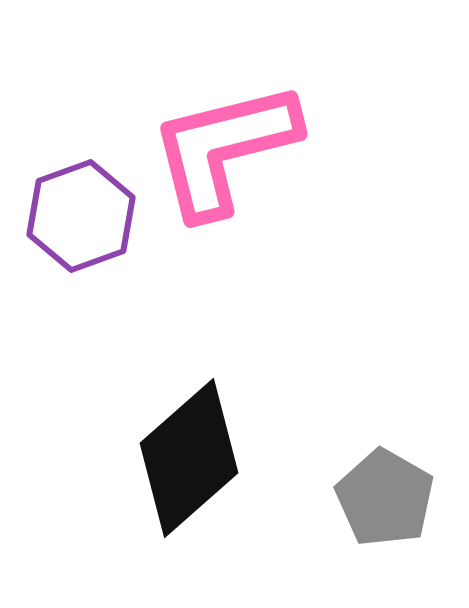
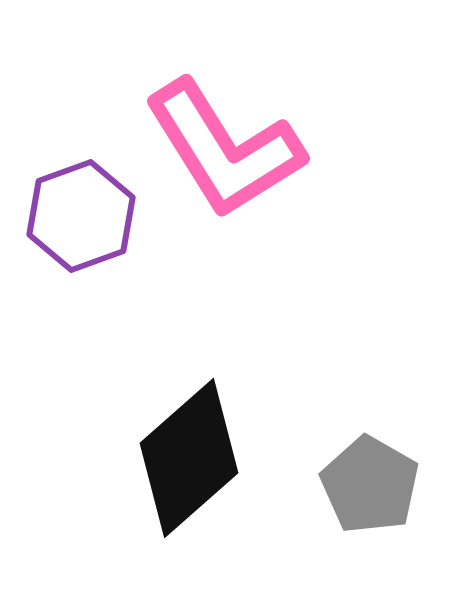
pink L-shape: rotated 108 degrees counterclockwise
gray pentagon: moved 15 px left, 13 px up
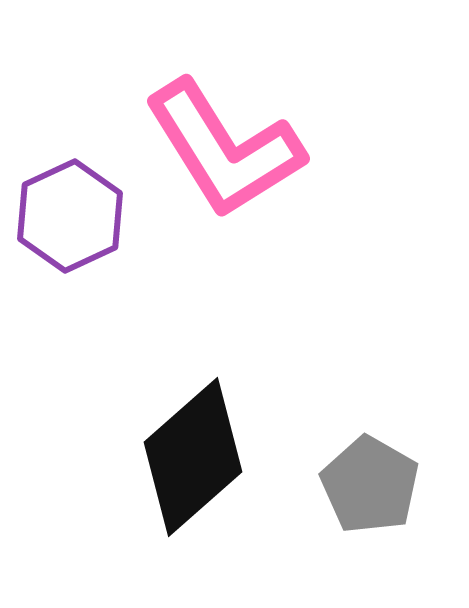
purple hexagon: moved 11 px left; rotated 5 degrees counterclockwise
black diamond: moved 4 px right, 1 px up
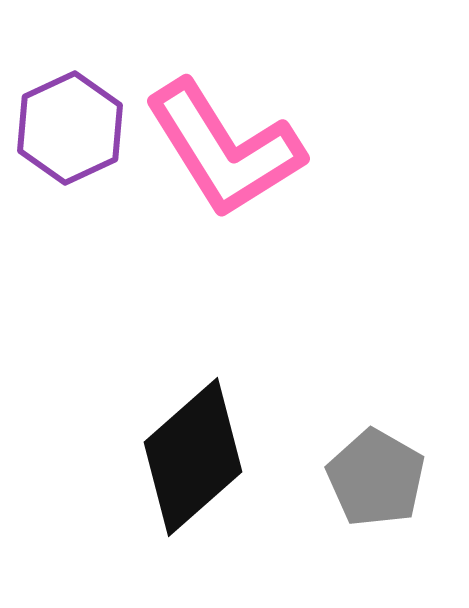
purple hexagon: moved 88 px up
gray pentagon: moved 6 px right, 7 px up
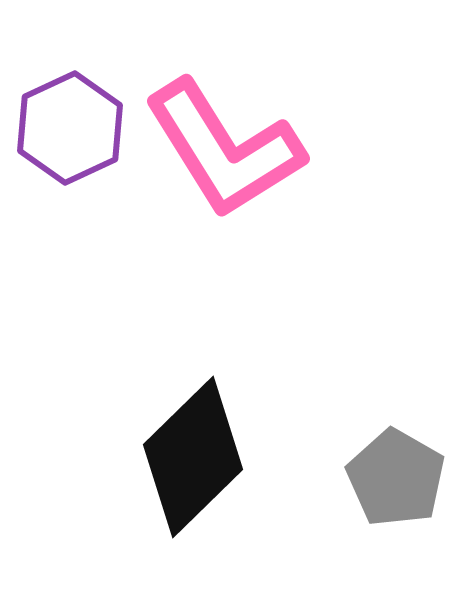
black diamond: rotated 3 degrees counterclockwise
gray pentagon: moved 20 px right
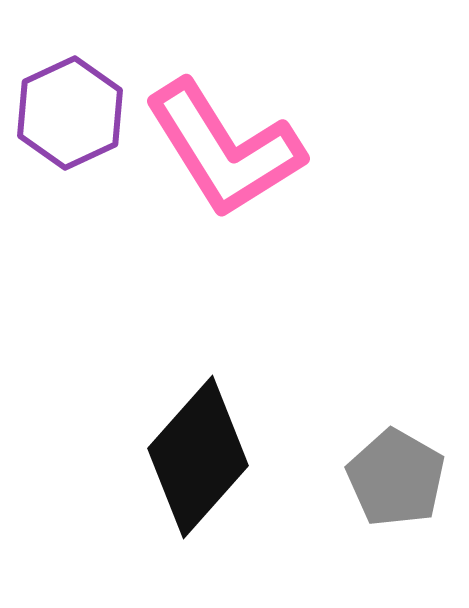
purple hexagon: moved 15 px up
black diamond: moved 5 px right; rotated 4 degrees counterclockwise
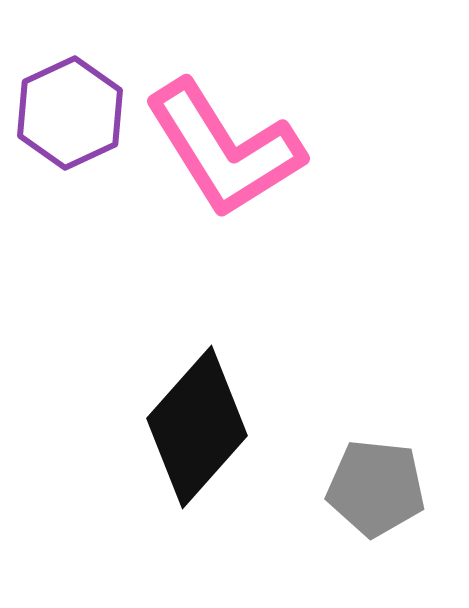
black diamond: moved 1 px left, 30 px up
gray pentagon: moved 20 px left, 10 px down; rotated 24 degrees counterclockwise
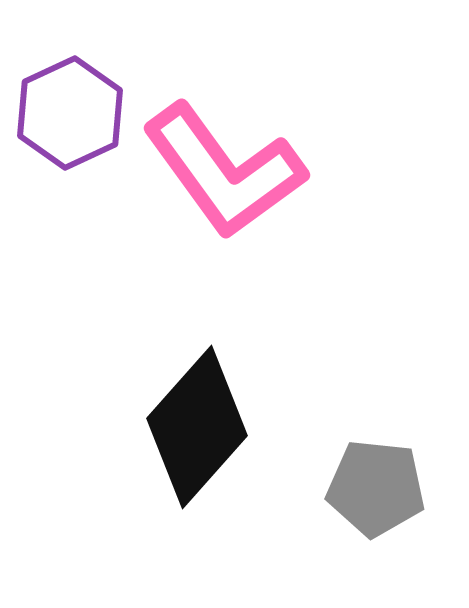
pink L-shape: moved 22 px down; rotated 4 degrees counterclockwise
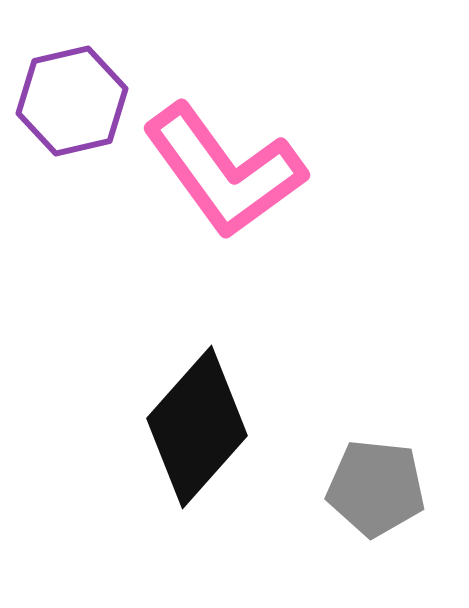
purple hexagon: moved 2 px right, 12 px up; rotated 12 degrees clockwise
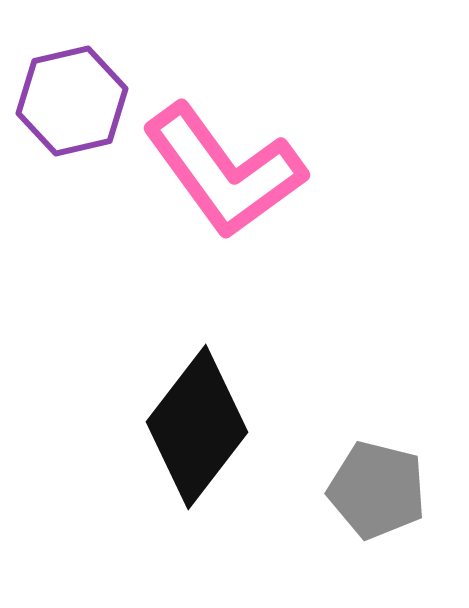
black diamond: rotated 4 degrees counterclockwise
gray pentagon: moved 1 px right, 2 px down; rotated 8 degrees clockwise
